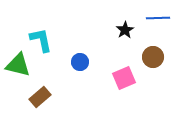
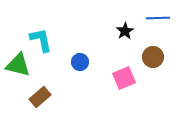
black star: moved 1 px down
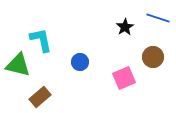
blue line: rotated 20 degrees clockwise
black star: moved 4 px up
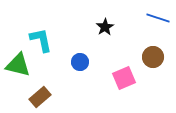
black star: moved 20 px left
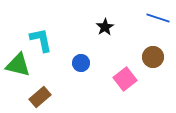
blue circle: moved 1 px right, 1 px down
pink square: moved 1 px right, 1 px down; rotated 15 degrees counterclockwise
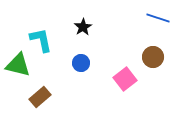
black star: moved 22 px left
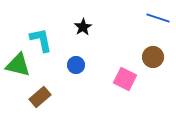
blue circle: moved 5 px left, 2 px down
pink square: rotated 25 degrees counterclockwise
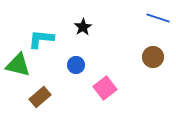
cyan L-shape: moved 1 px up; rotated 72 degrees counterclockwise
pink square: moved 20 px left, 9 px down; rotated 25 degrees clockwise
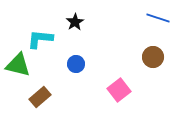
black star: moved 8 px left, 5 px up
cyan L-shape: moved 1 px left
blue circle: moved 1 px up
pink square: moved 14 px right, 2 px down
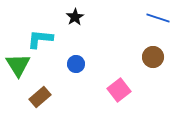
black star: moved 5 px up
green triangle: rotated 44 degrees clockwise
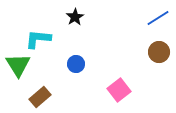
blue line: rotated 50 degrees counterclockwise
cyan L-shape: moved 2 px left
brown circle: moved 6 px right, 5 px up
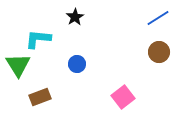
blue circle: moved 1 px right
pink square: moved 4 px right, 7 px down
brown rectangle: rotated 20 degrees clockwise
